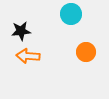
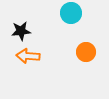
cyan circle: moved 1 px up
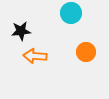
orange arrow: moved 7 px right
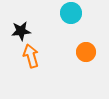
orange arrow: moved 4 px left; rotated 70 degrees clockwise
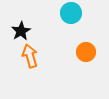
black star: rotated 24 degrees counterclockwise
orange arrow: moved 1 px left
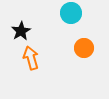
orange circle: moved 2 px left, 4 px up
orange arrow: moved 1 px right, 2 px down
